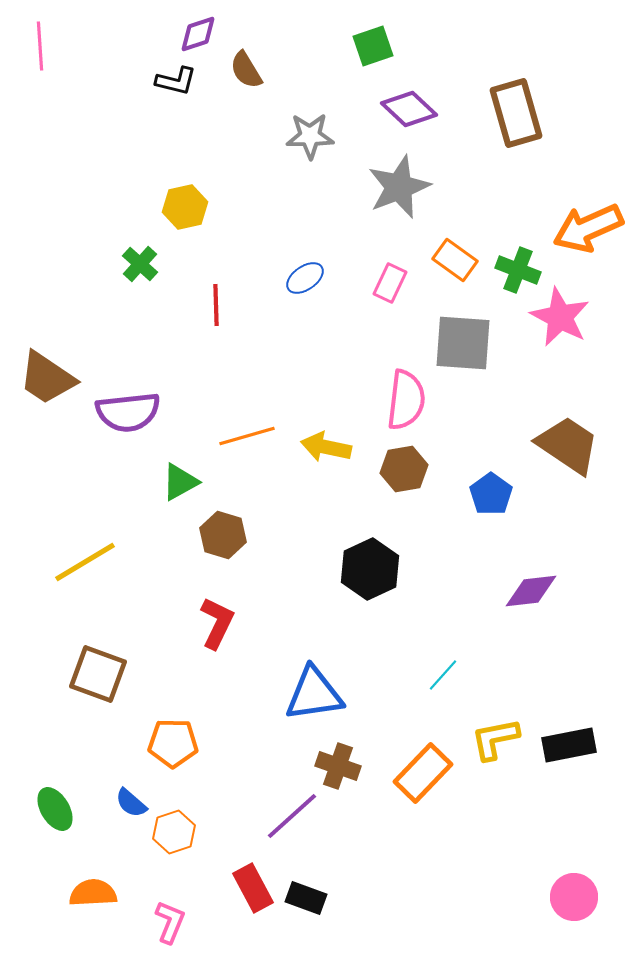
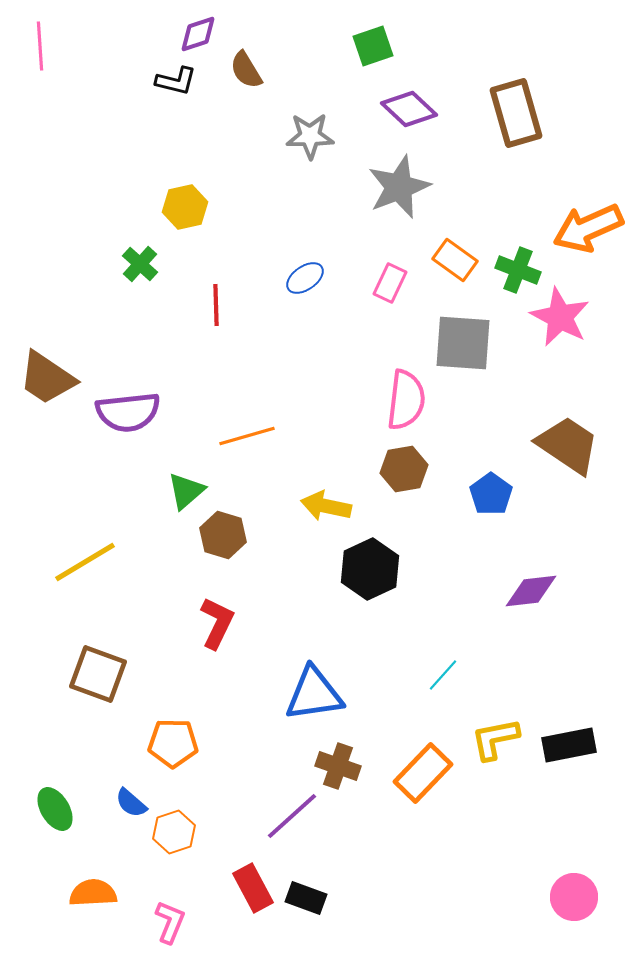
yellow arrow at (326, 447): moved 59 px down
green triangle at (180, 482): moved 6 px right, 9 px down; rotated 12 degrees counterclockwise
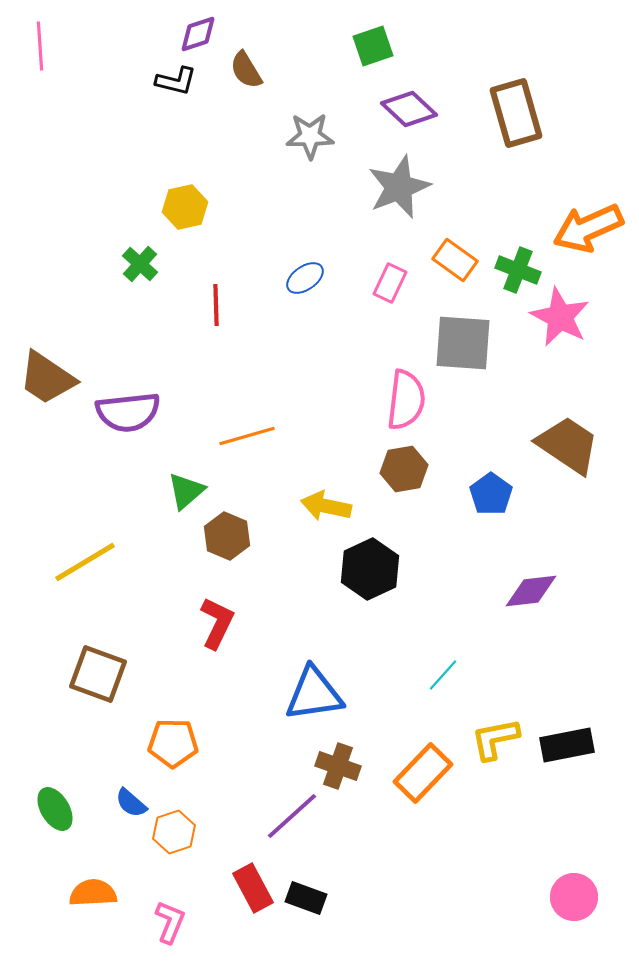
brown hexagon at (223, 535): moved 4 px right, 1 px down; rotated 6 degrees clockwise
black rectangle at (569, 745): moved 2 px left
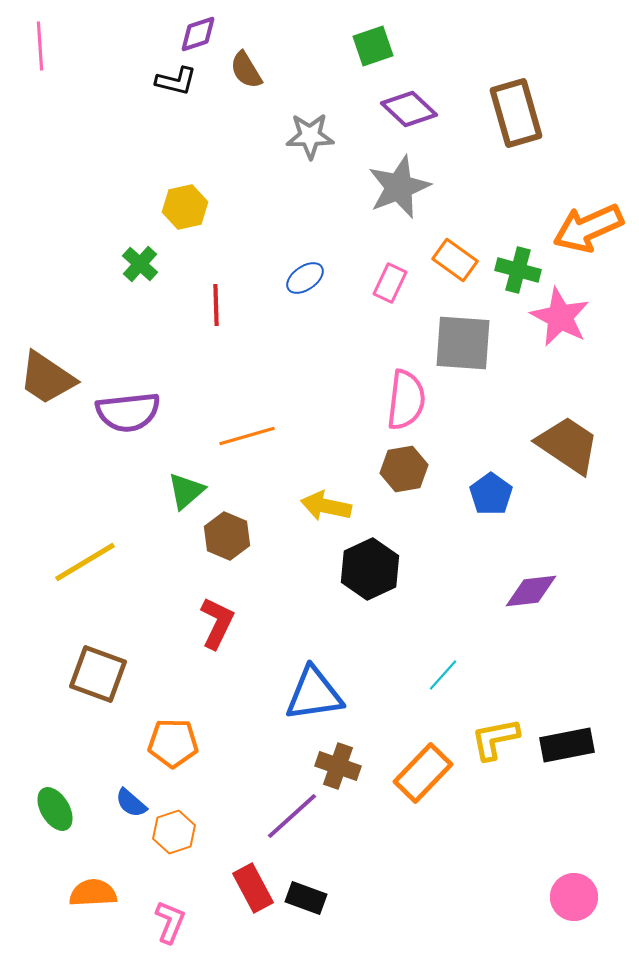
green cross at (518, 270): rotated 6 degrees counterclockwise
